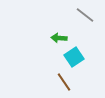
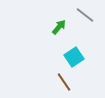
green arrow: moved 11 px up; rotated 126 degrees clockwise
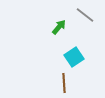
brown line: moved 1 px down; rotated 30 degrees clockwise
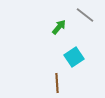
brown line: moved 7 px left
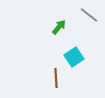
gray line: moved 4 px right
brown line: moved 1 px left, 5 px up
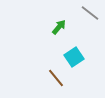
gray line: moved 1 px right, 2 px up
brown line: rotated 36 degrees counterclockwise
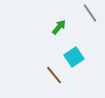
gray line: rotated 18 degrees clockwise
brown line: moved 2 px left, 3 px up
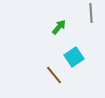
gray line: moved 1 px right; rotated 30 degrees clockwise
